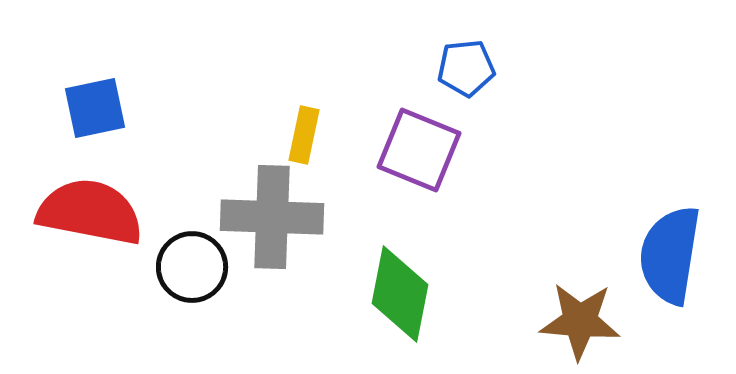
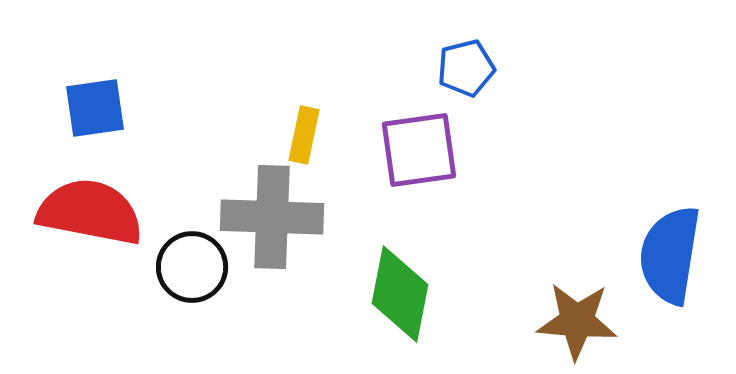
blue pentagon: rotated 8 degrees counterclockwise
blue square: rotated 4 degrees clockwise
purple square: rotated 30 degrees counterclockwise
brown star: moved 3 px left
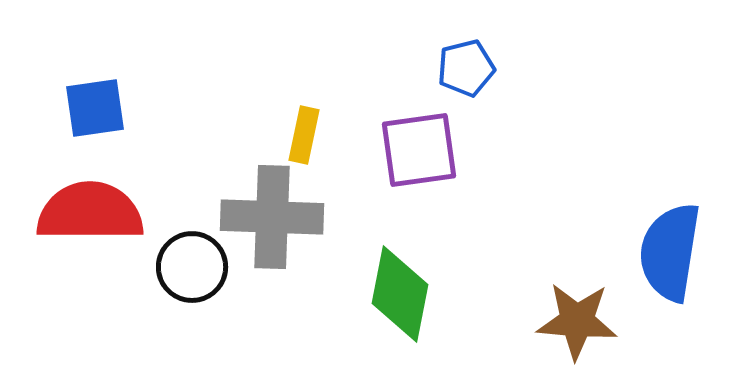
red semicircle: rotated 11 degrees counterclockwise
blue semicircle: moved 3 px up
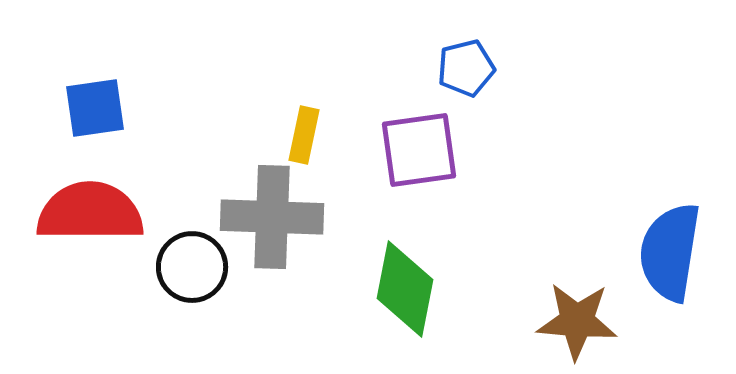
green diamond: moved 5 px right, 5 px up
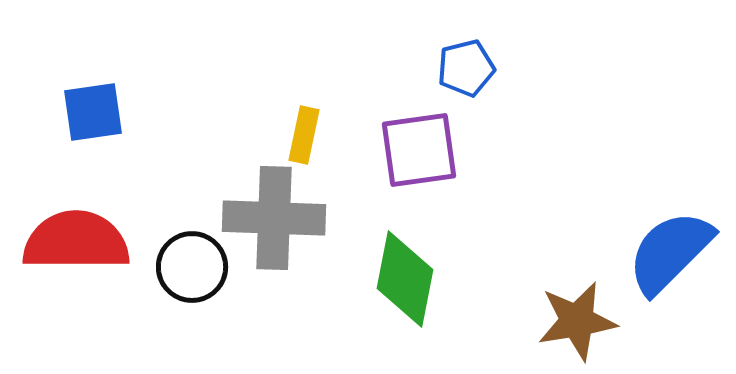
blue square: moved 2 px left, 4 px down
red semicircle: moved 14 px left, 29 px down
gray cross: moved 2 px right, 1 px down
blue semicircle: rotated 36 degrees clockwise
green diamond: moved 10 px up
brown star: rotated 14 degrees counterclockwise
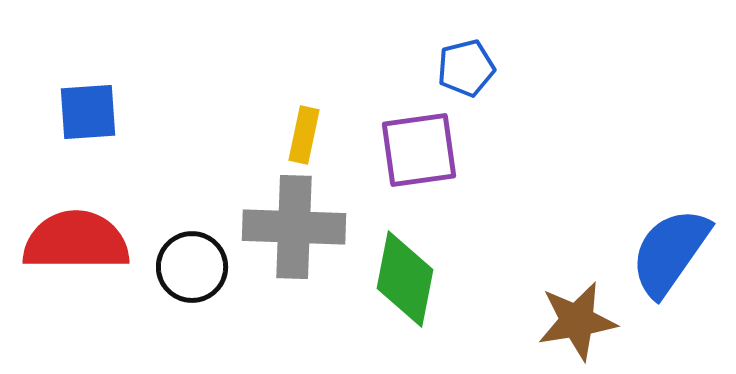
blue square: moved 5 px left; rotated 4 degrees clockwise
gray cross: moved 20 px right, 9 px down
blue semicircle: rotated 10 degrees counterclockwise
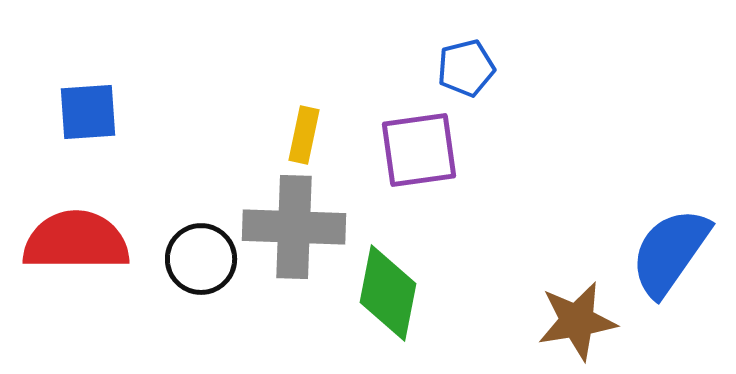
black circle: moved 9 px right, 8 px up
green diamond: moved 17 px left, 14 px down
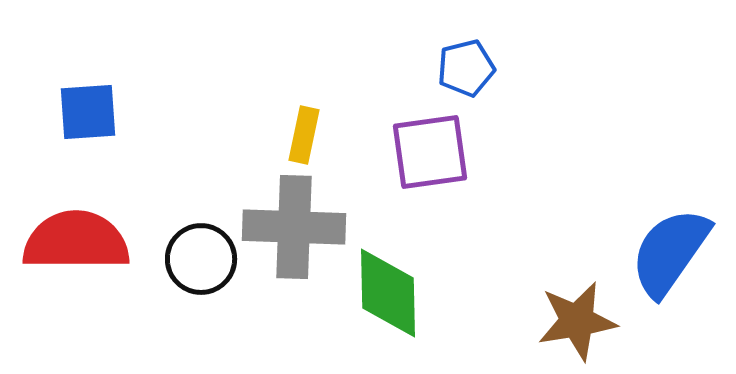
purple square: moved 11 px right, 2 px down
green diamond: rotated 12 degrees counterclockwise
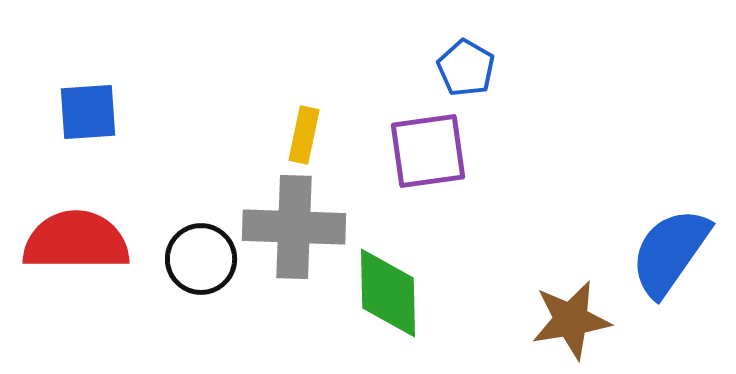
blue pentagon: rotated 28 degrees counterclockwise
purple square: moved 2 px left, 1 px up
brown star: moved 6 px left, 1 px up
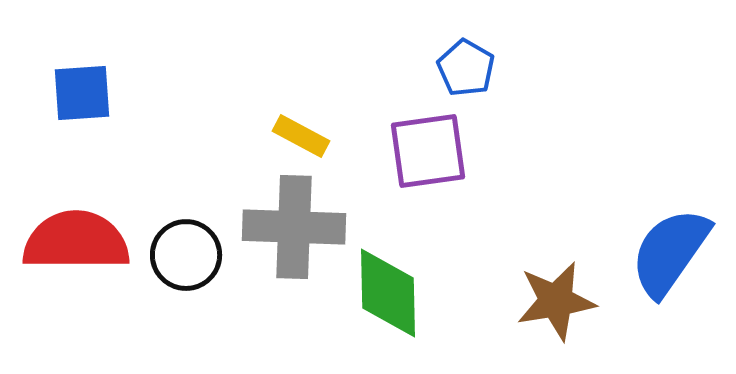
blue square: moved 6 px left, 19 px up
yellow rectangle: moved 3 px left, 1 px down; rotated 74 degrees counterclockwise
black circle: moved 15 px left, 4 px up
brown star: moved 15 px left, 19 px up
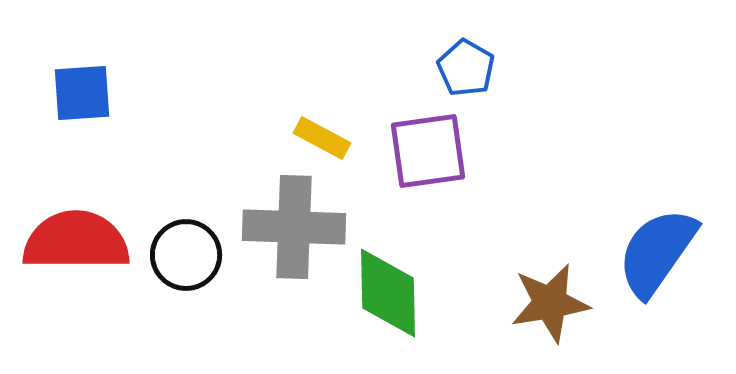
yellow rectangle: moved 21 px right, 2 px down
blue semicircle: moved 13 px left
brown star: moved 6 px left, 2 px down
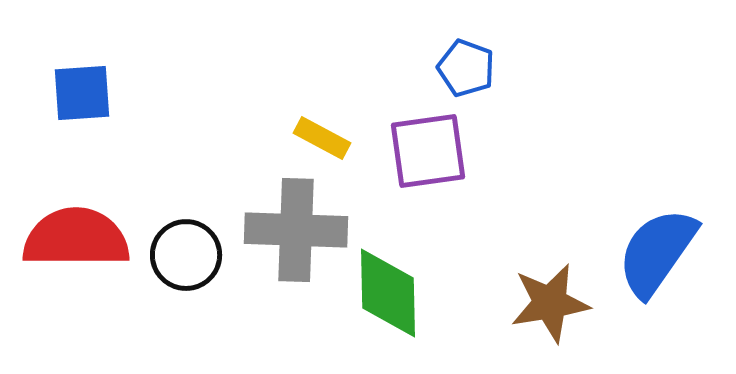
blue pentagon: rotated 10 degrees counterclockwise
gray cross: moved 2 px right, 3 px down
red semicircle: moved 3 px up
